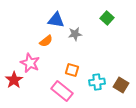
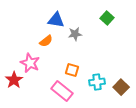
brown square: moved 2 px down; rotated 14 degrees clockwise
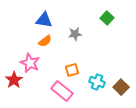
blue triangle: moved 12 px left
orange semicircle: moved 1 px left
orange square: rotated 32 degrees counterclockwise
cyan cross: rotated 28 degrees clockwise
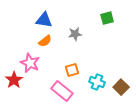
green square: rotated 32 degrees clockwise
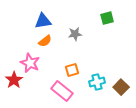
blue triangle: moved 1 px left, 1 px down; rotated 18 degrees counterclockwise
cyan cross: rotated 35 degrees counterclockwise
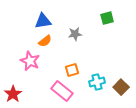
pink star: moved 2 px up
red star: moved 1 px left, 14 px down
